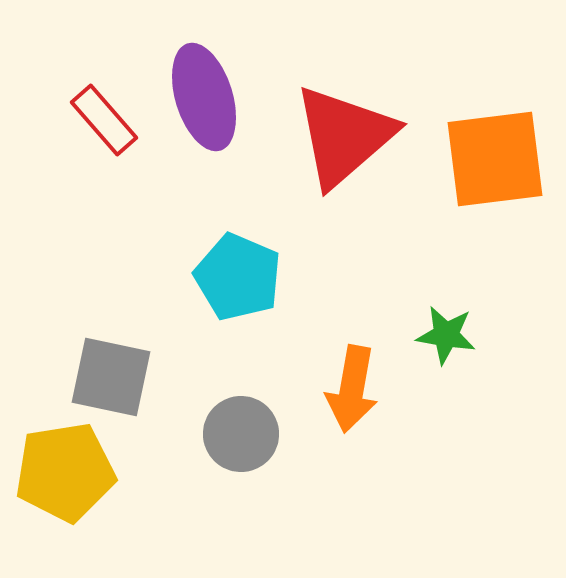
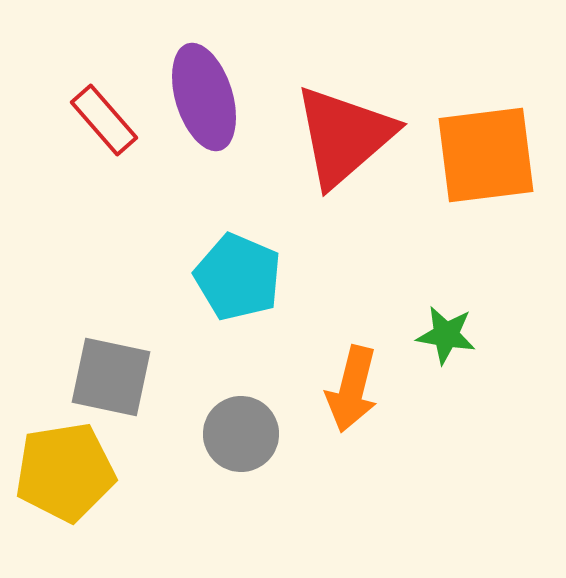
orange square: moved 9 px left, 4 px up
orange arrow: rotated 4 degrees clockwise
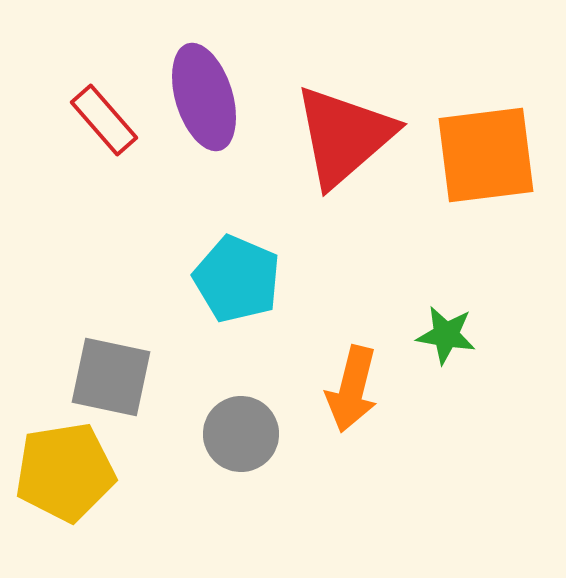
cyan pentagon: moved 1 px left, 2 px down
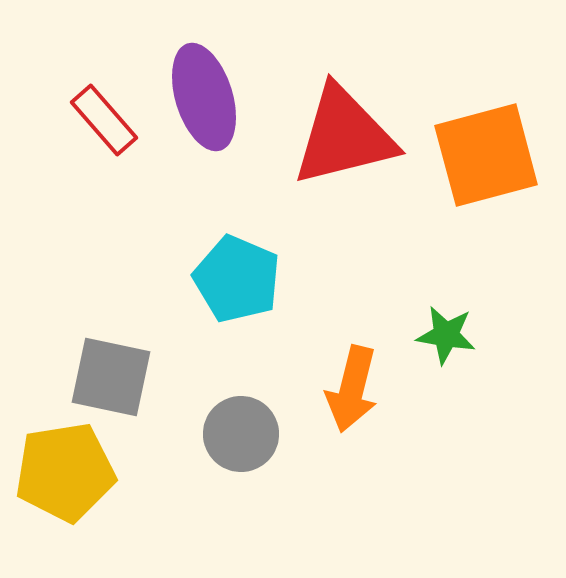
red triangle: rotated 27 degrees clockwise
orange square: rotated 8 degrees counterclockwise
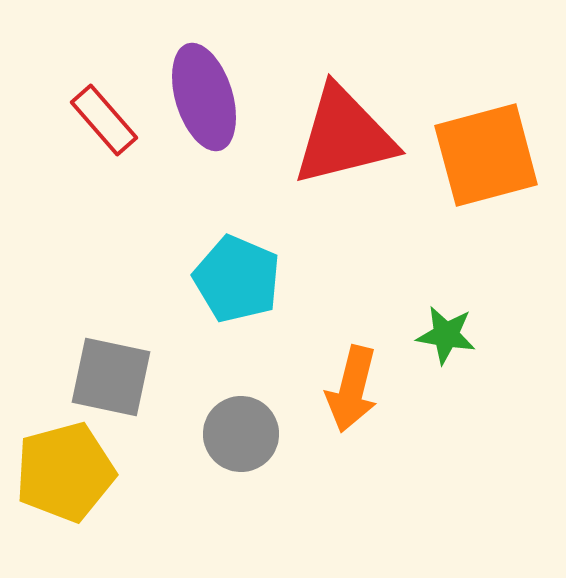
yellow pentagon: rotated 6 degrees counterclockwise
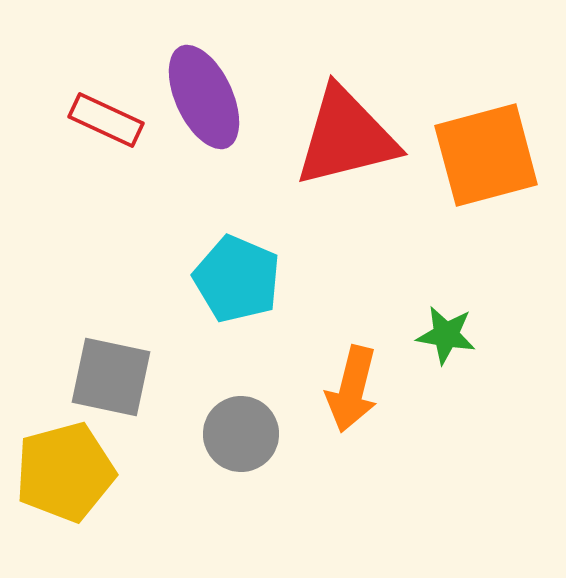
purple ellipse: rotated 8 degrees counterclockwise
red rectangle: moved 2 px right; rotated 24 degrees counterclockwise
red triangle: moved 2 px right, 1 px down
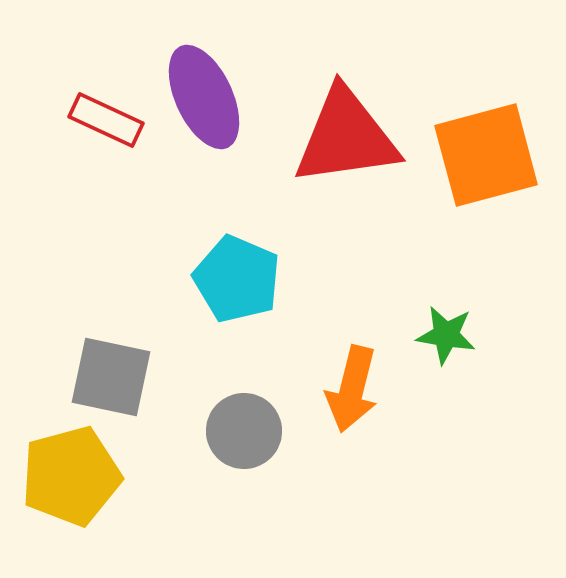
red triangle: rotated 6 degrees clockwise
gray circle: moved 3 px right, 3 px up
yellow pentagon: moved 6 px right, 4 px down
